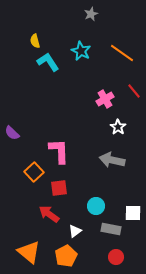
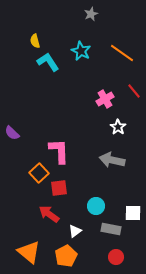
orange square: moved 5 px right, 1 px down
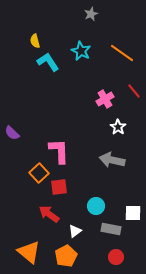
red square: moved 1 px up
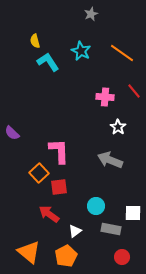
pink cross: moved 2 px up; rotated 36 degrees clockwise
gray arrow: moved 2 px left; rotated 10 degrees clockwise
red circle: moved 6 px right
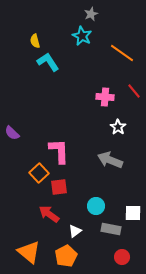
cyan star: moved 1 px right, 15 px up
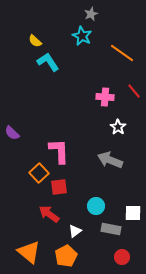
yellow semicircle: rotated 32 degrees counterclockwise
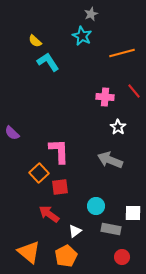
orange line: rotated 50 degrees counterclockwise
red square: moved 1 px right
